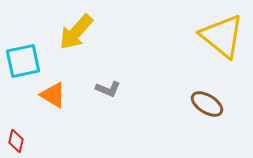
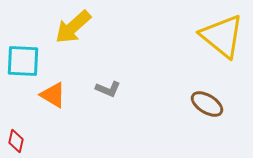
yellow arrow: moved 3 px left, 5 px up; rotated 6 degrees clockwise
cyan square: rotated 15 degrees clockwise
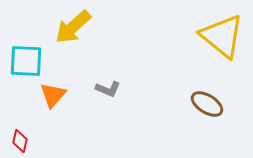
cyan square: moved 3 px right
orange triangle: rotated 40 degrees clockwise
red diamond: moved 4 px right
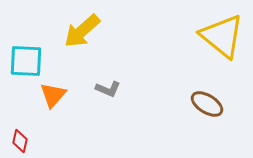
yellow arrow: moved 9 px right, 4 px down
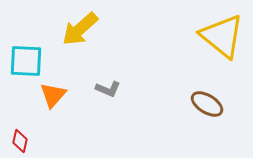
yellow arrow: moved 2 px left, 2 px up
